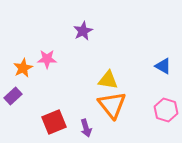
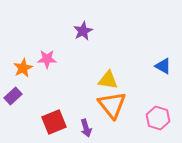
pink hexagon: moved 8 px left, 8 px down
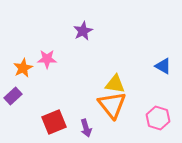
yellow triangle: moved 7 px right, 4 px down
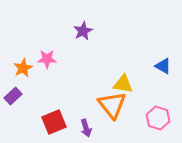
yellow triangle: moved 8 px right
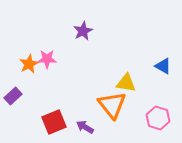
orange star: moved 6 px right, 4 px up
yellow triangle: moved 3 px right, 1 px up
purple arrow: moved 1 px left, 1 px up; rotated 138 degrees clockwise
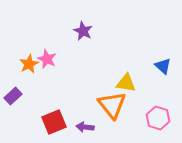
purple star: rotated 18 degrees counterclockwise
pink star: rotated 24 degrees clockwise
blue triangle: rotated 12 degrees clockwise
purple arrow: rotated 24 degrees counterclockwise
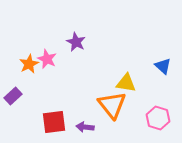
purple star: moved 7 px left, 11 px down
red square: rotated 15 degrees clockwise
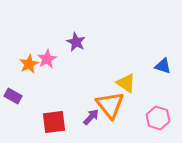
pink star: rotated 18 degrees clockwise
blue triangle: rotated 24 degrees counterclockwise
yellow triangle: rotated 25 degrees clockwise
purple rectangle: rotated 72 degrees clockwise
orange triangle: moved 2 px left
purple arrow: moved 6 px right, 10 px up; rotated 126 degrees clockwise
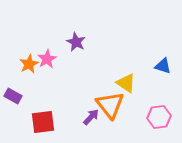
pink hexagon: moved 1 px right, 1 px up; rotated 25 degrees counterclockwise
red square: moved 11 px left
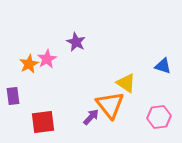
purple rectangle: rotated 54 degrees clockwise
